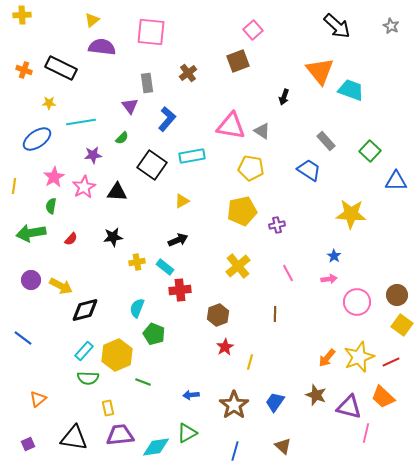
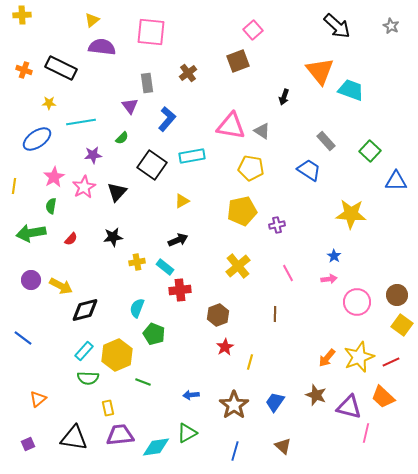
black triangle at (117, 192): rotated 50 degrees counterclockwise
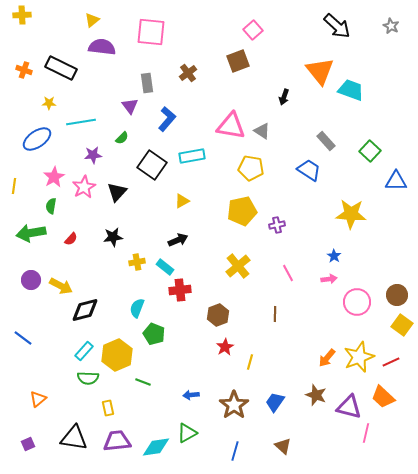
purple trapezoid at (120, 435): moved 3 px left, 6 px down
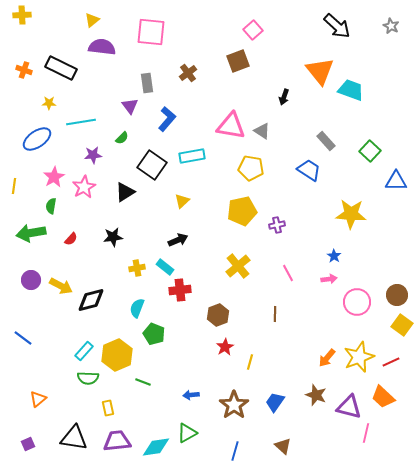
black triangle at (117, 192): moved 8 px right; rotated 15 degrees clockwise
yellow triangle at (182, 201): rotated 14 degrees counterclockwise
yellow cross at (137, 262): moved 6 px down
black diamond at (85, 310): moved 6 px right, 10 px up
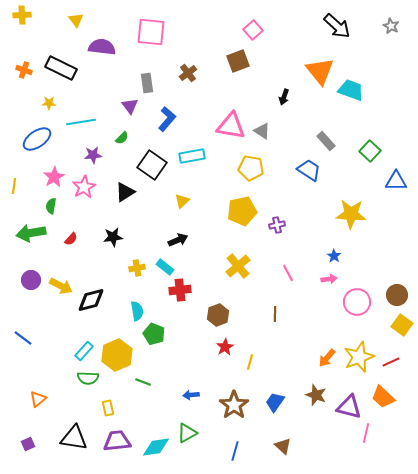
yellow triangle at (92, 20): moved 16 px left; rotated 28 degrees counterclockwise
cyan semicircle at (137, 308): moved 3 px down; rotated 150 degrees clockwise
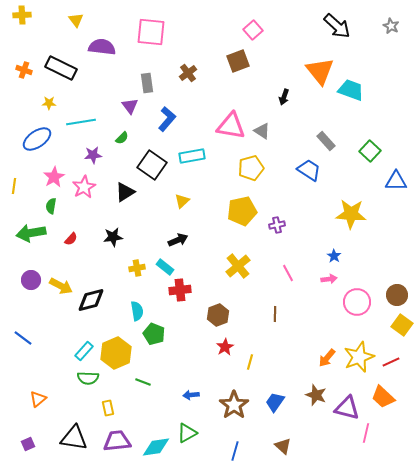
yellow pentagon at (251, 168): rotated 25 degrees counterclockwise
yellow hexagon at (117, 355): moved 1 px left, 2 px up
purple triangle at (349, 407): moved 2 px left, 1 px down
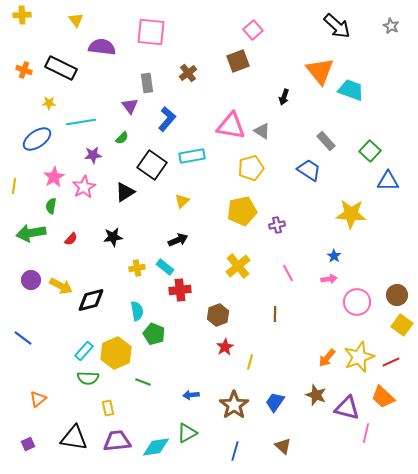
blue triangle at (396, 181): moved 8 px left
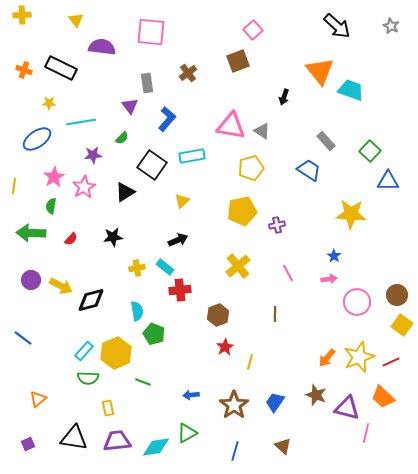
green arrow at (31, 233): rotated 12 degrees clockwise
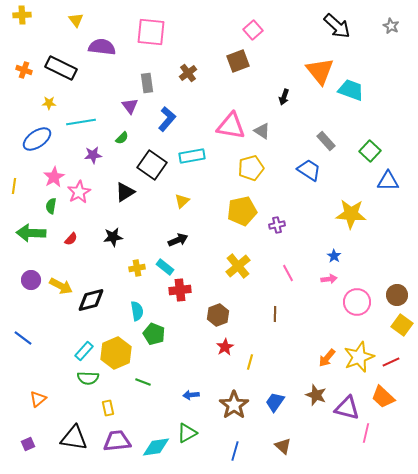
pink star at (84, 187): moved 5 px left, 5 px down
